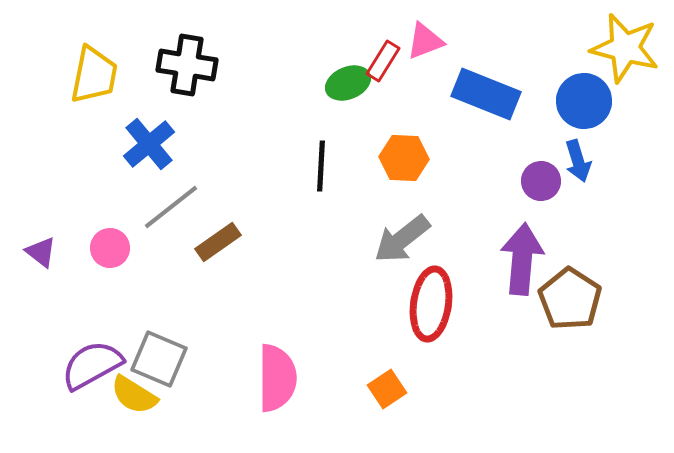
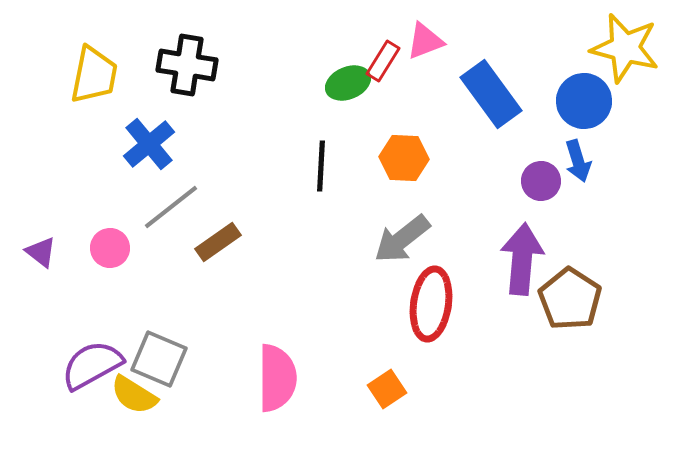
blue rectangle: moved 5 px right; rotated 32 degrees clockwise
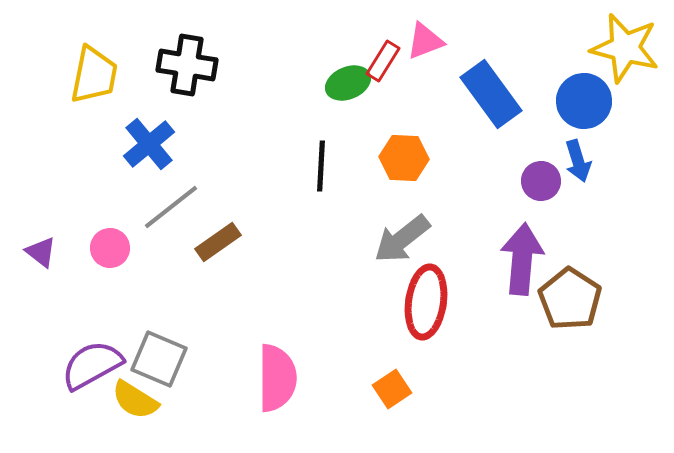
red ellipse: moved 5 px left, 2 px up
orange square: moved 5 px right
yellow semicircle: moved 1 px right, 5 px down
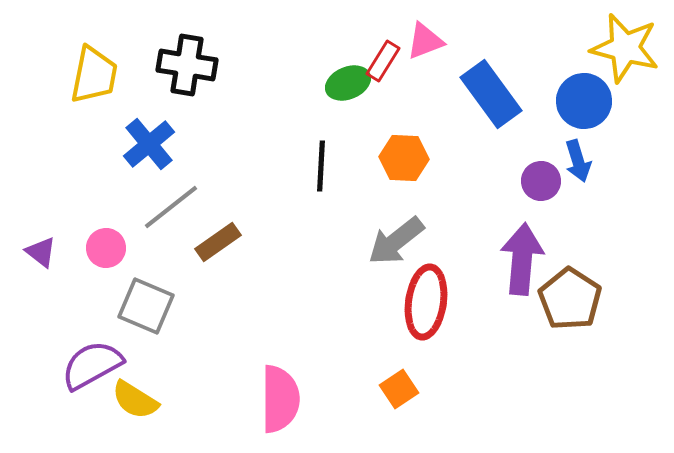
gray arrow: moved 6 px left, 2 px down
pink circle: moved 4 px left
gray square: moved 13 px left, 53 px up
pink semicircle: moved 3 px right, 21 px down
orange square: moved 7 px right
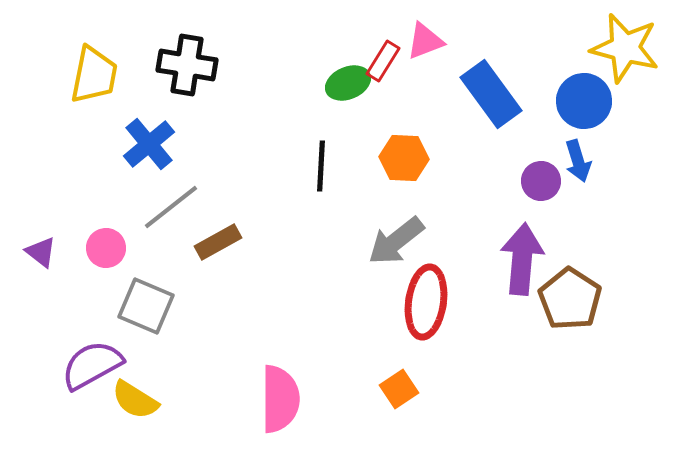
brown rectangle: rotated 6 degrees clockwise
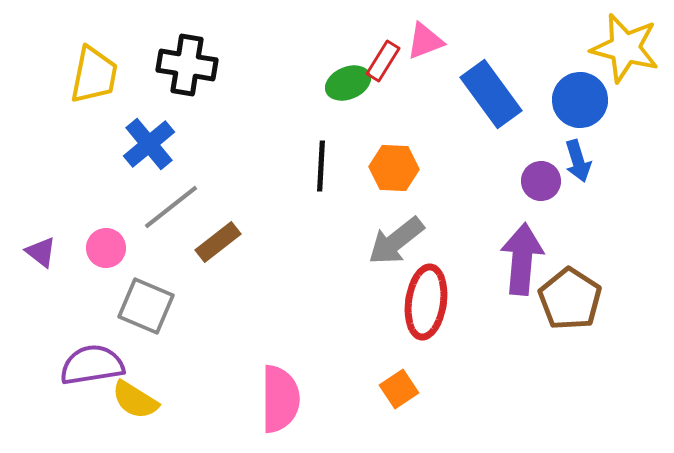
blue circle: moved 4 px left, 1 px up
orange hexagon: moved 10 px left, 10 px down
brown rectangle: rotated 9 degrees counterclockwise
purple semicircle: rotated 20 degrees clockwise
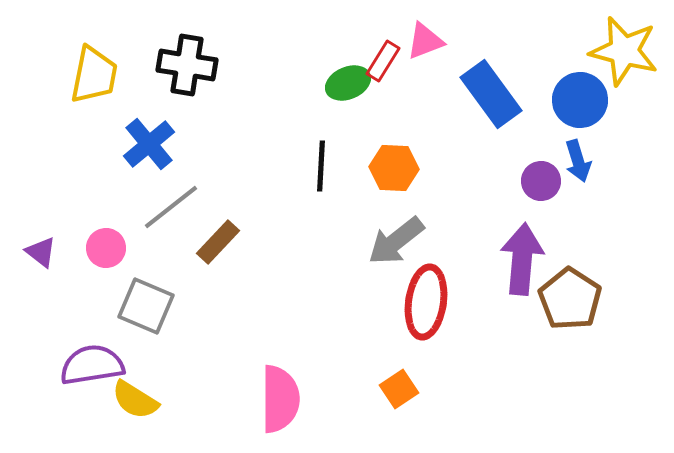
yellow star: moved 1 px left, 3 px down
brown rectangle: rotated 9 degrees counterclockwise
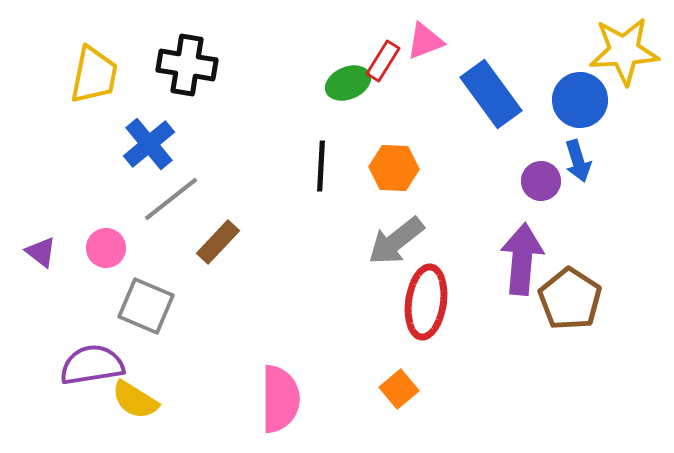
yellow star: rotated 18 degrees counterclockwise
gray line: moved 8 px up
orange square: rotated 6 degrees counterclockwise
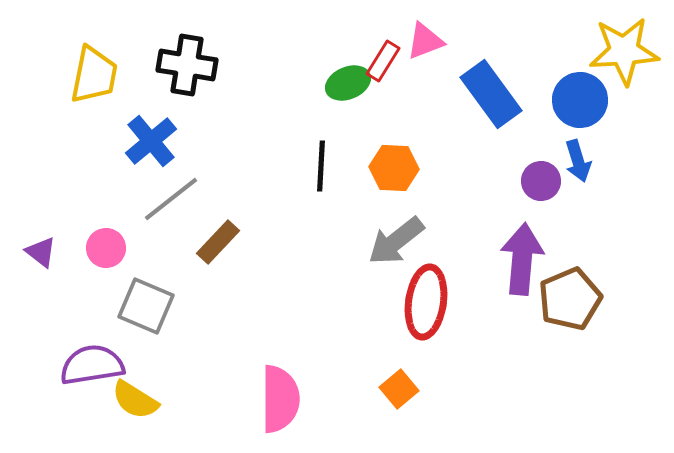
blue cross: moved 2 px right, 3 px up
brown pentagon: rotated 16 degrees clockwise
